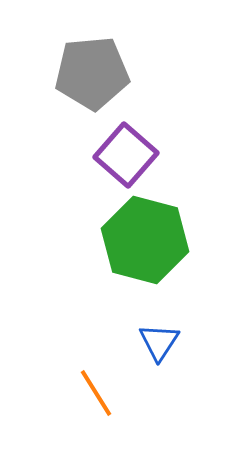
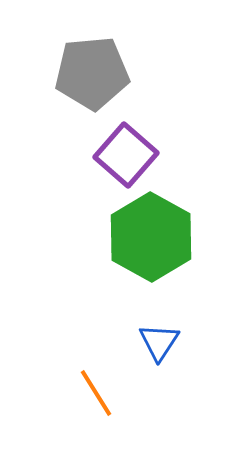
green hexagon: moved 6 px right, 3 px up; rotated 14 degrees clockwise
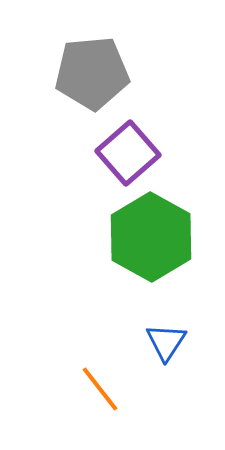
purple square: moved 2 px right, 2 px up; rotated 8 degrees clockwise
blue triangle: moved 7 px right
orange line: moved 4 px right, 4 px up; rotated 6 degrees counterclockwise
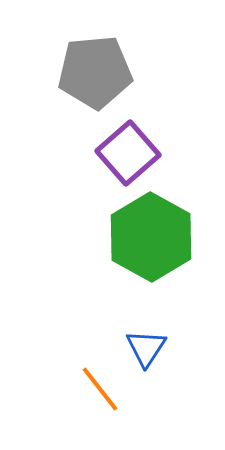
gray pentagon: moved 3 px right, 1 px up
blue triangle: moved 20 px left, 6 px down
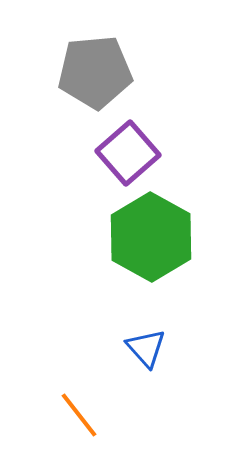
blue triangle: rotated 15 degrees counterclockwise
orange line: moved 21 px left, 26 px down
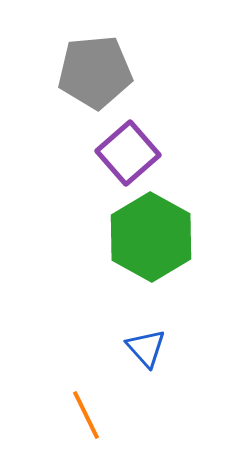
orange line: moved 7 px right; rotated 12 degrees clockwise
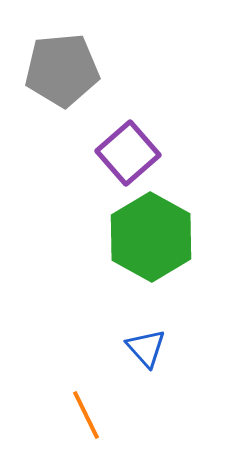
gray pentagon: moved 33 px left, 2 px up
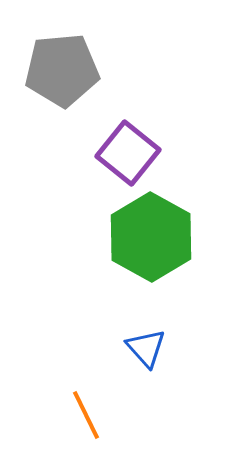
purple square: rotated 10 degrees counterclockwise
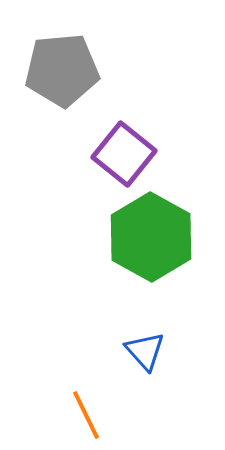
purple square: moved 4 px left, 1 px down
blue triangle: moved 1 px left, 3 px down
